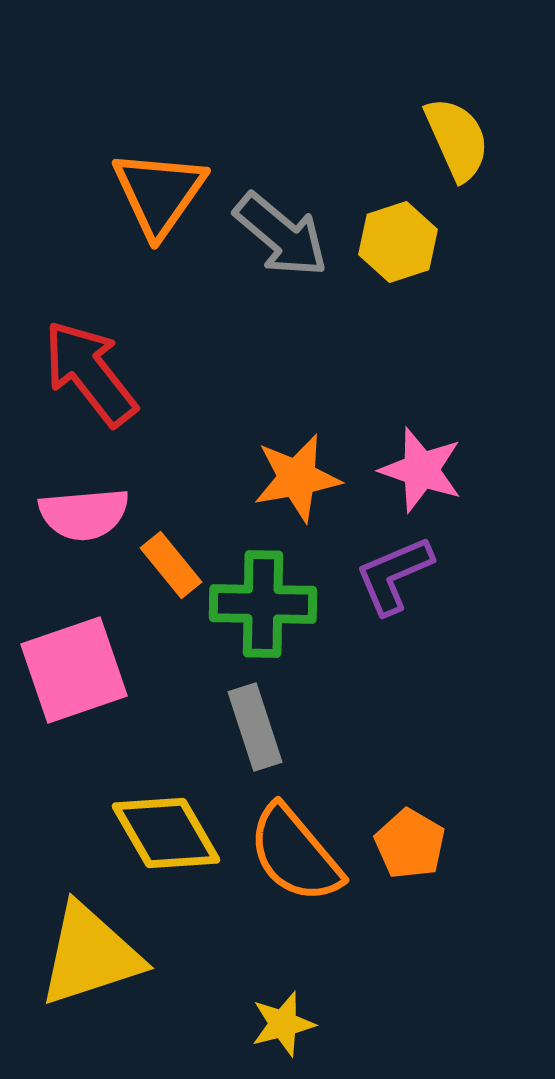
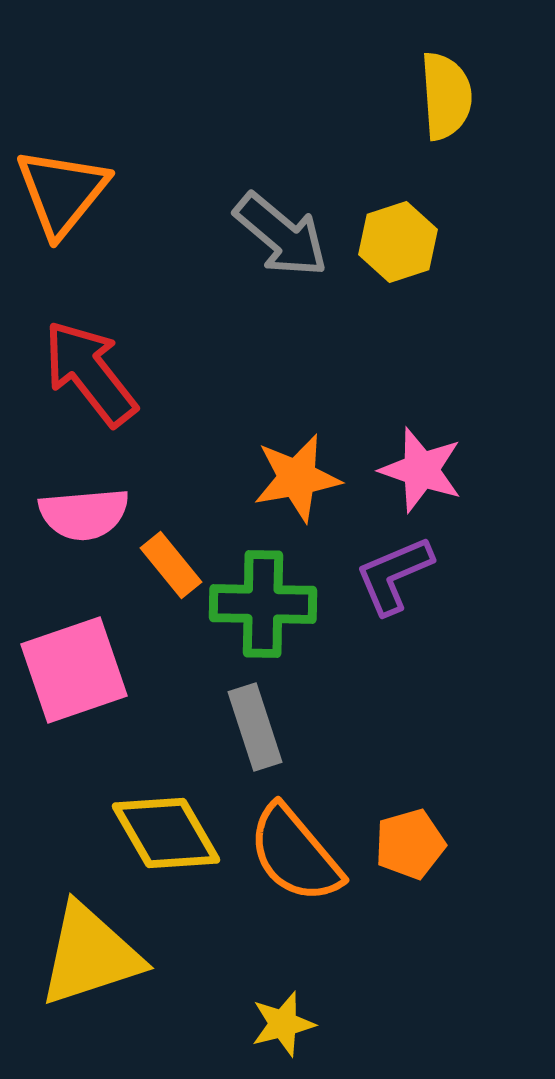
yellow semicircle: moved 11 px left, 43 px up; rotated 20 degrees clockwise
orange triangle: moved 97 px left, 1 px up; rotated 4 degrees clockwise
orange pentagon: rotated 26 degrees clockwise
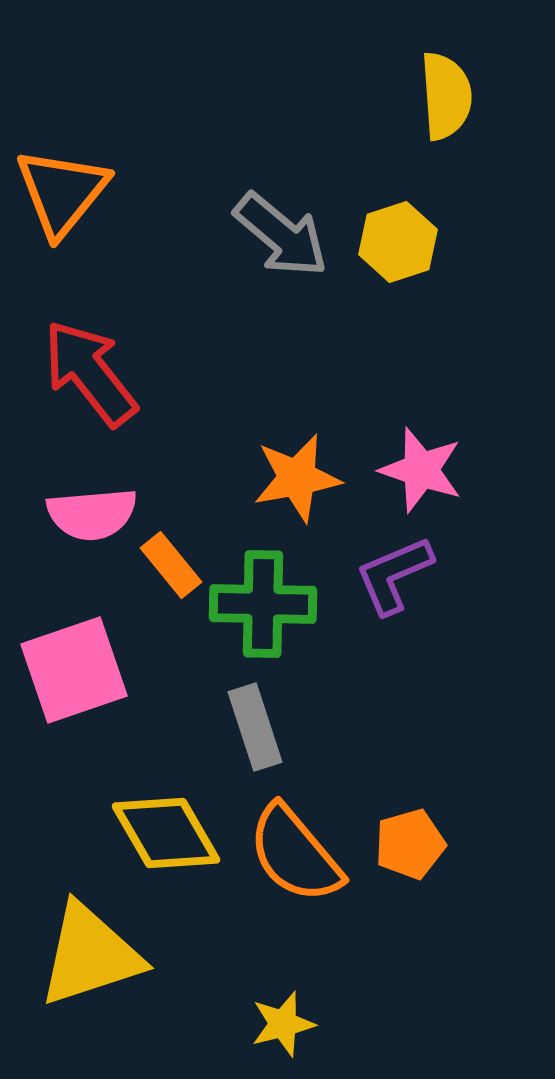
pink semicircle: moved 8 px right
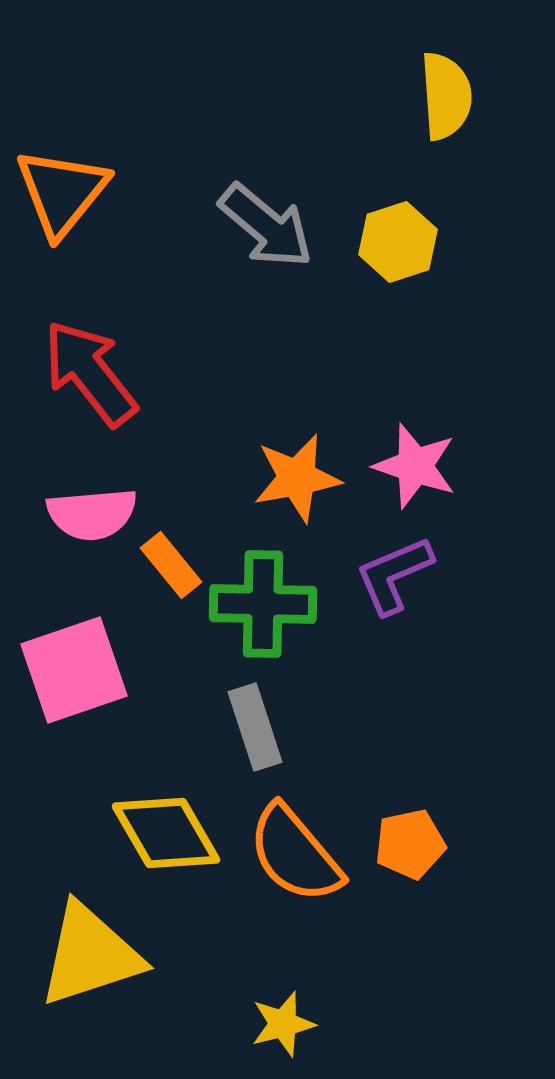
gray arrow: moved 15 px left, 9 px up
pink star: moved 6 px left, 4 px up
orange pentagon: rotated 4 degrees clockwise
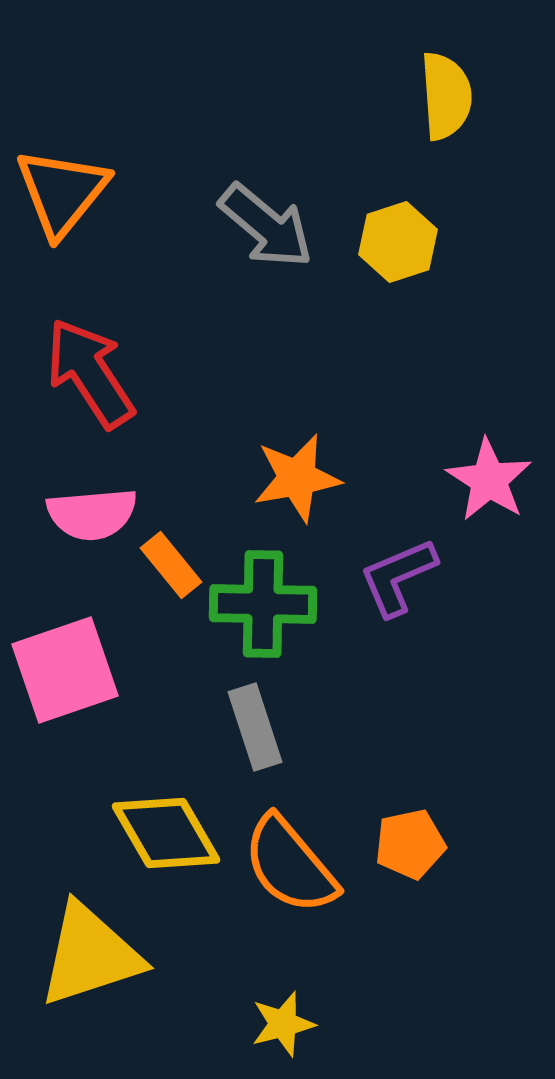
red arrow: rotated 5 degrees clockwise
pink star: moved 74 px right, 14 px down; rotated 14 degrees clockwise
purple L-shape: moved 4 px right, 2 px down
pink square: moved 9 px left
orange semicircle: moved 5 px left, 11 px down
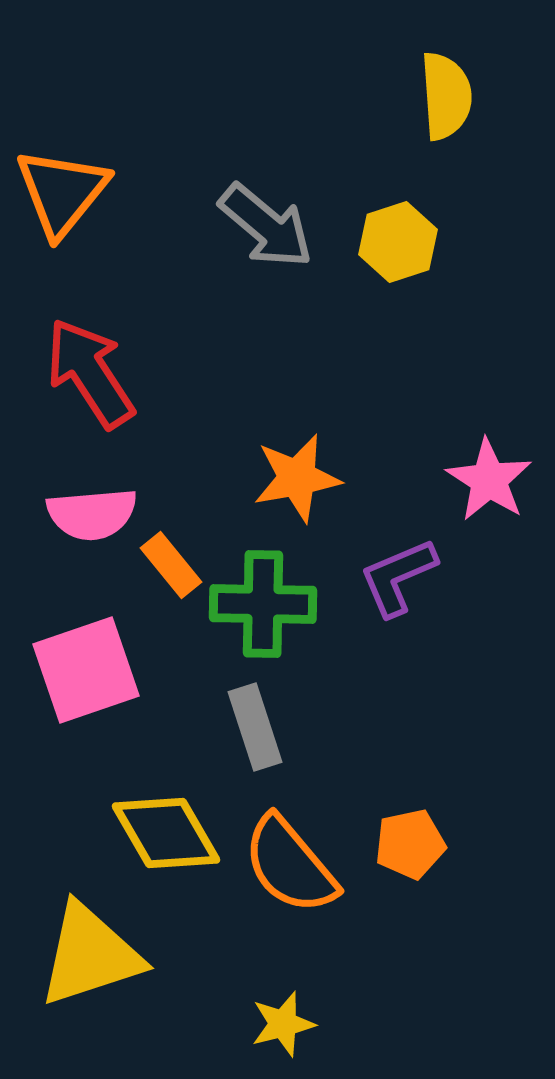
pink square: moved 21 px right
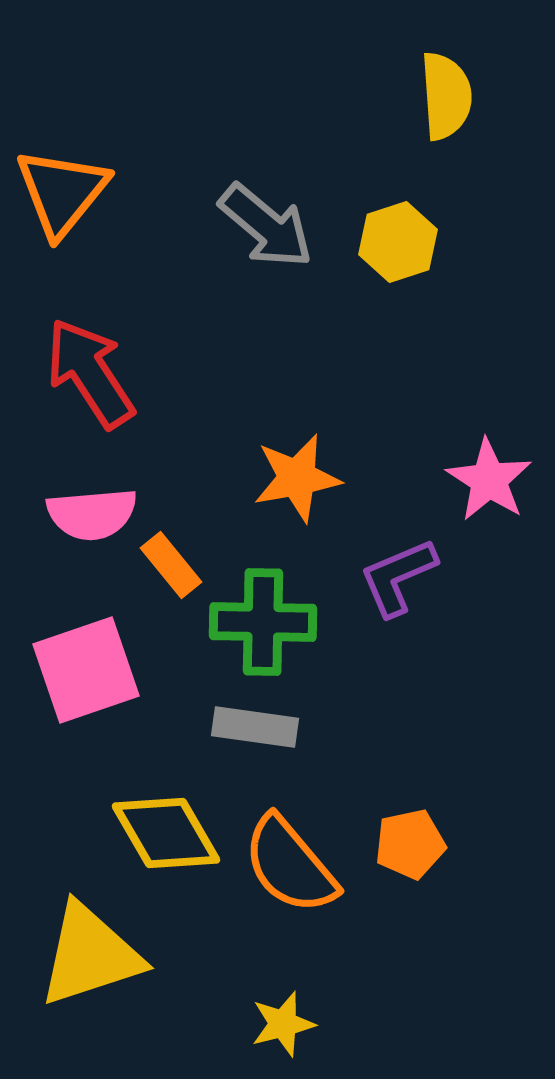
green cross: moved 18 px down
gray rectangle: rotated 64 degrees counterclockwise
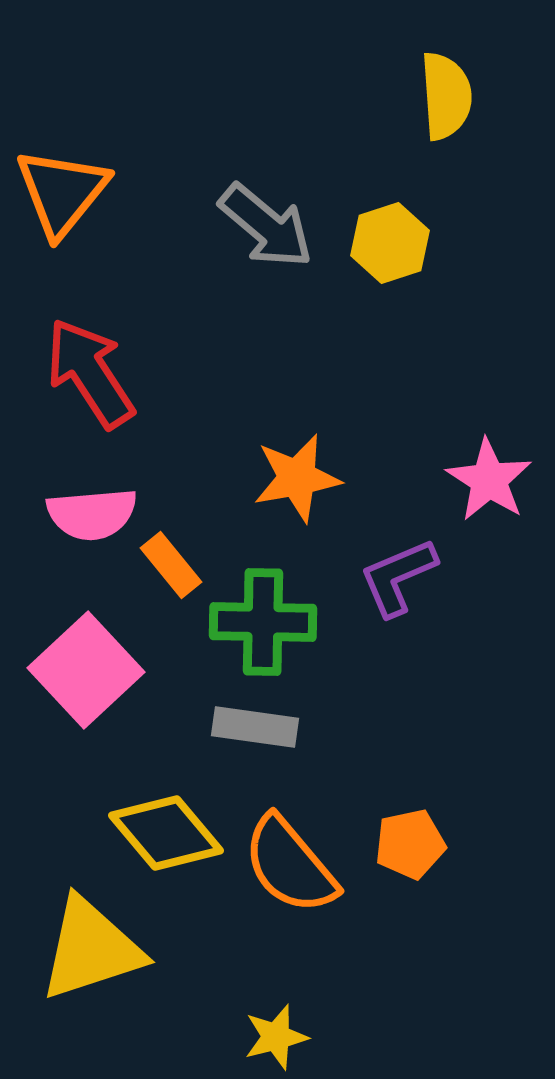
yellow hexagon: moved 8 px left, 1 px down
pink square: rotated 24 degrees counterclockwise
yellow diamond: rotated 10 degrees counterclockwise
yellow triangle: moved 1 px right, 6 px up
yellow star: moved 7 px left, 13 px down
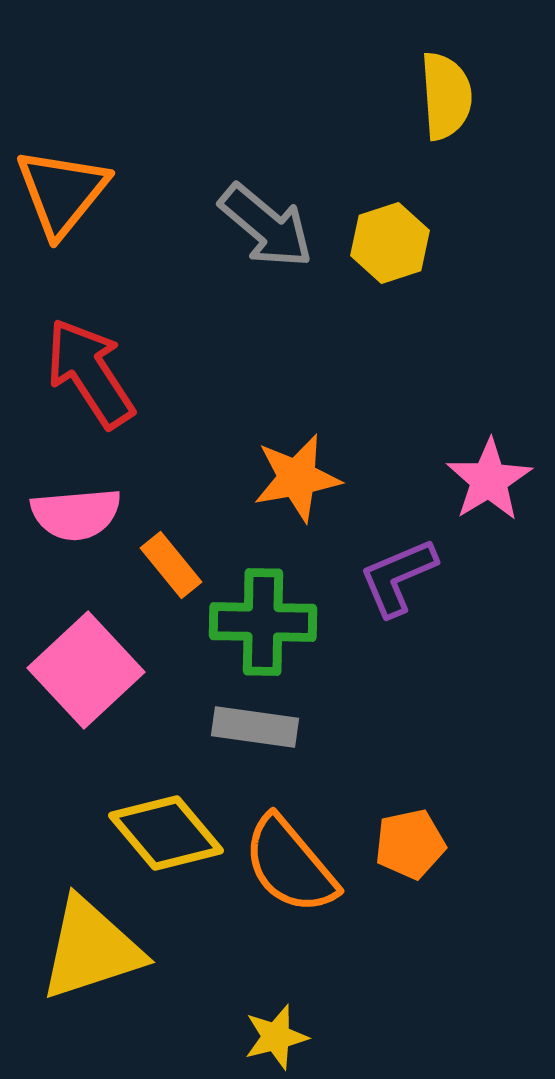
pink star: rotated 8 degrees clockwise
pink semicircle: moved 16 px left
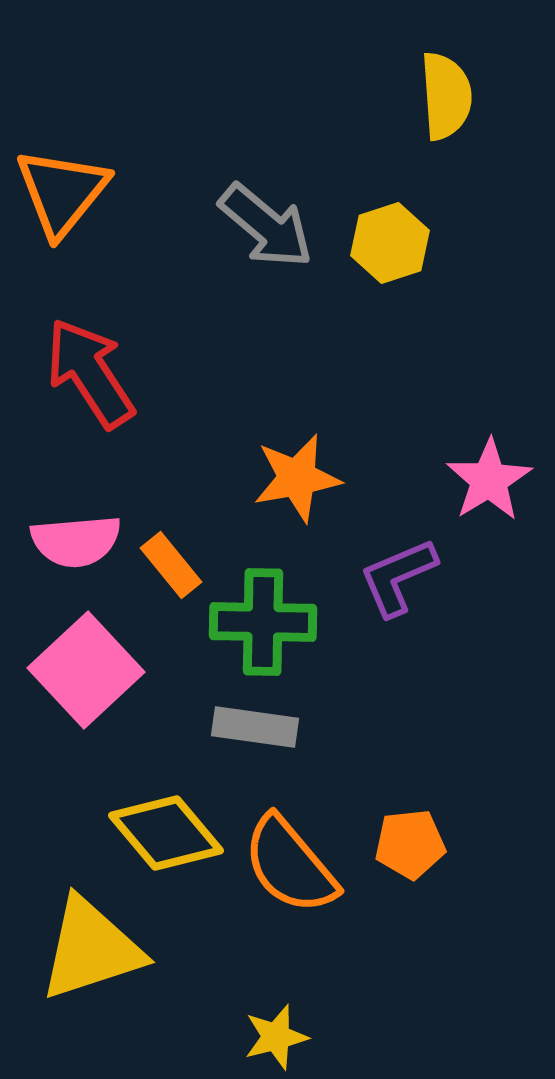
pink semicircle: moved 27 px down
orange pentagon: rotated 6 degrees clockwise
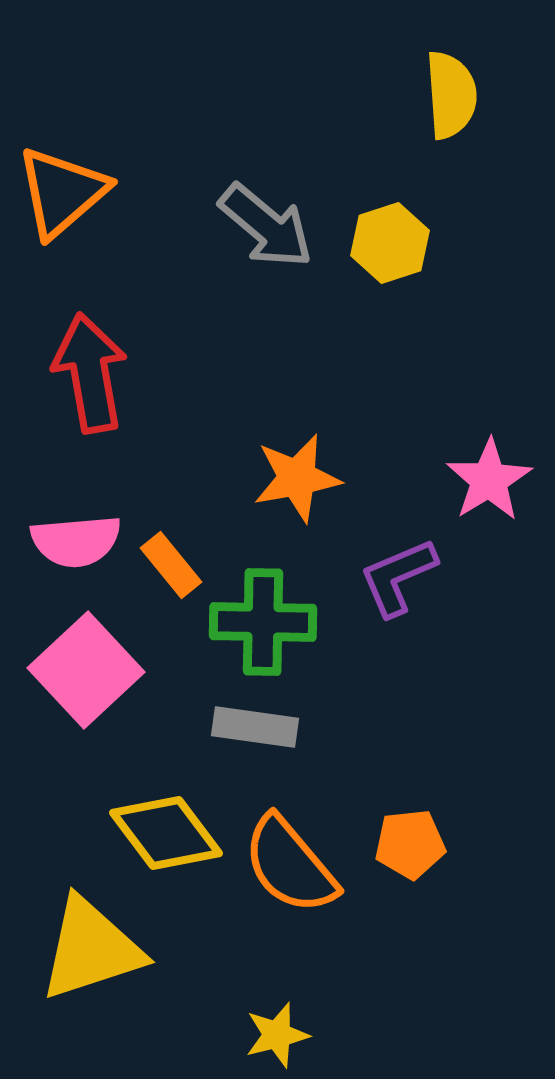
yellow semicircle: moved 5 px right, 1 px up
orange triangle: rotated 10 degrees clockwise
red arrow: rotated 23 degrees clockwise
yellow diamond: rotated 3 degrees clockwise
yellow star: moved 1 px right, 2 px up
